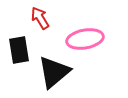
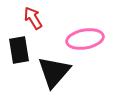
red arrow: moved 7 px left
black triangle: rotated 9 degrees counterclockwise
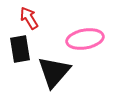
red arrow: moved 4 px left
black rectangle: moved 1 px right, 1 px up
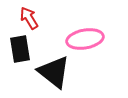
black triangle: rotated 33 degrees counterclockwise
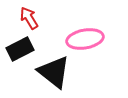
black rectangle: rotated 72 degrees clockwise
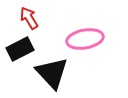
black triangle: moved 2 px left, 1 px down; rotated 9 degrees clockwise
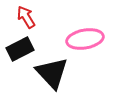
red arrow: moved 3 px left, 1 px up
